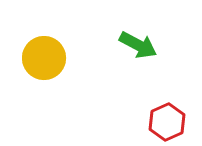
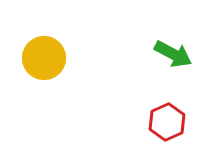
green arrow: moved 35 px right, 9 px down
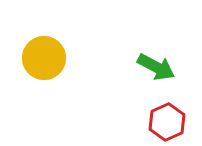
green arrow: moved 17 px left, 13 px down
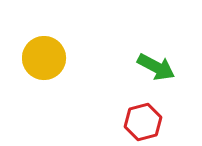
red hexagon: moved 24 px left; rotated 9 degrees clockwise
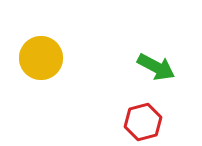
yellow circle: moved 3 px left
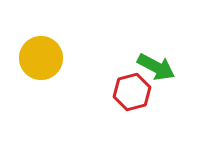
red hexagon: moved 11 px left, 30 px up
